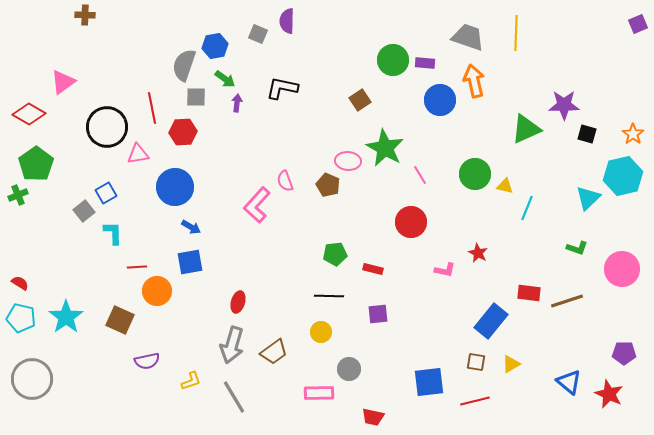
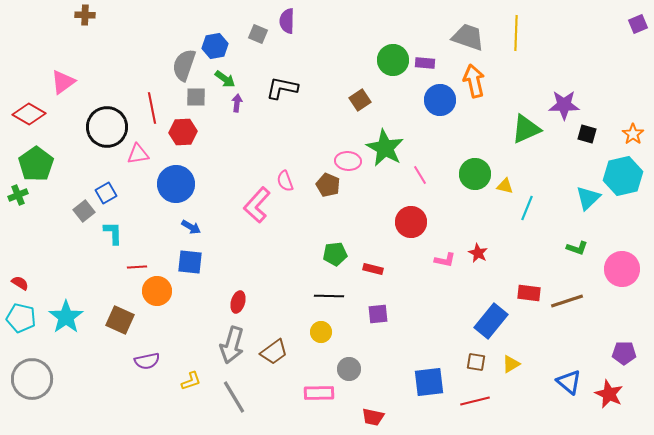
blue circle at (175, 187): moved 1 px right, 3 px up
blue square at (190, 262): rotated 16 degrees clockwise
pink L-shape at (445, 270): moved 10 px up
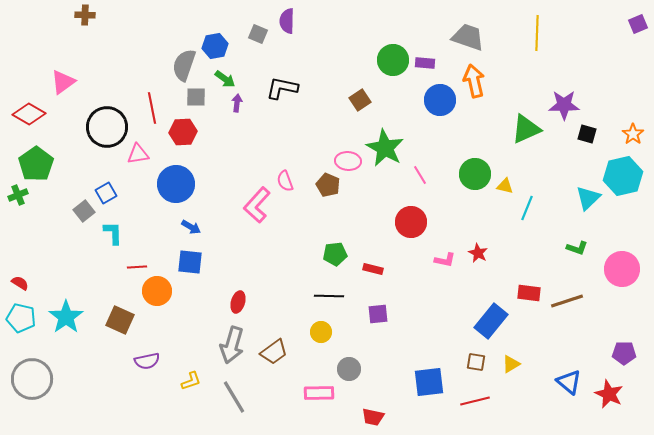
yellow line at (516, 33): moved 21 px right
